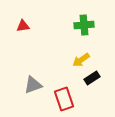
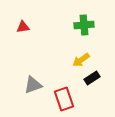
red triangle: moved 1 px down
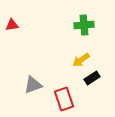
red triangle: moved 11 px left, 2 px up
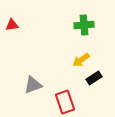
black rectangle: moved 2 px right
red rectangle: moved 1 px right, 3 px down
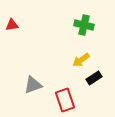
green cross: rotated 18 degrees clockwise
red rectangle: moved 2 px up
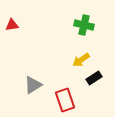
gray triangle: rotated 12 degrees counterclockwise
